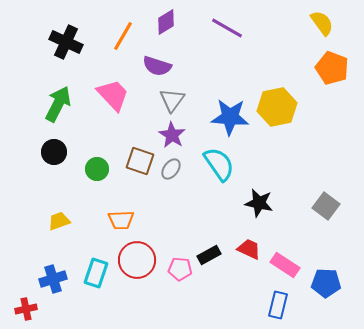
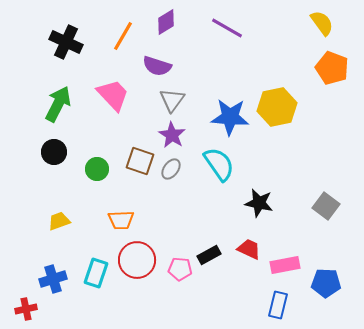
pink rectangle: rotated 44 degrees counterclockwise
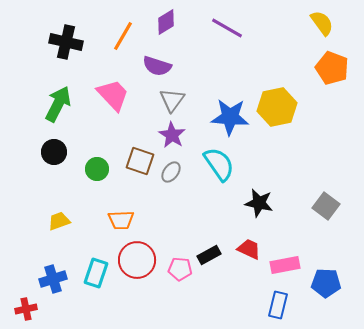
black cross: rotated 12 degrees counterclockwise
gray ellipse: moved 3 px down
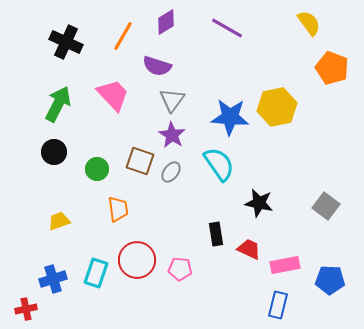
yellow semicircle: moved 13 px left
black cross: rotated 12 degrees clockwise
orange trapezoid: moved 3 px left, 11 px up; rotated 96 degrees counterclockwise
black rectangle: moved 7 px right, 21 px up; rotated 70 degrees counterclockwise
blue pentagon: moved 4 px right, 3 px up
